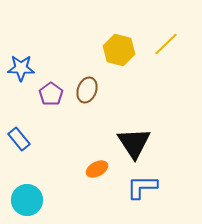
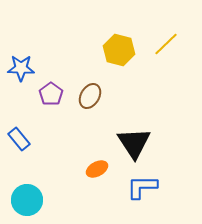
brown ellipse: moved 3 px right, 6 px down; rotated 10 degrees clockwise
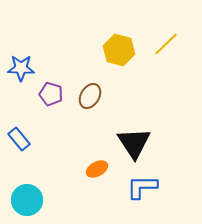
purple pentagon: rotated 20 degrees counterclockwise
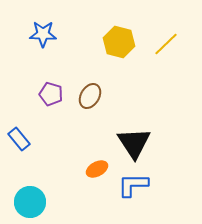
yellow hexagon: moved 8 px up
blue star: moved 22 px right, 34 px up
blue L-shape: moved 9 px left, 2 px up
cyan circle: moved 3 px right, 2 px down
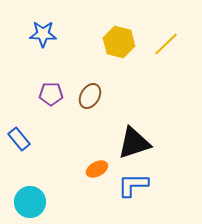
purple pentagon: rotated 15 degrees counterclockwise
black triangle: rotated 45 degrees clockwise
